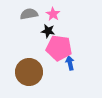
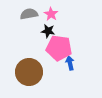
pink star: moved 2 px left
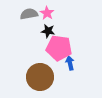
pink star: moved 4 px left, 1 px up
brown circle: moved 11 px right, 5 px down
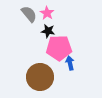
gray semicircle: rotated 60 degrees clockwise
pink pentagon: rotated 10 degrees counterclockwise
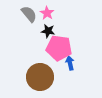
pink pentagon: rotated 10 degrees clockwise
